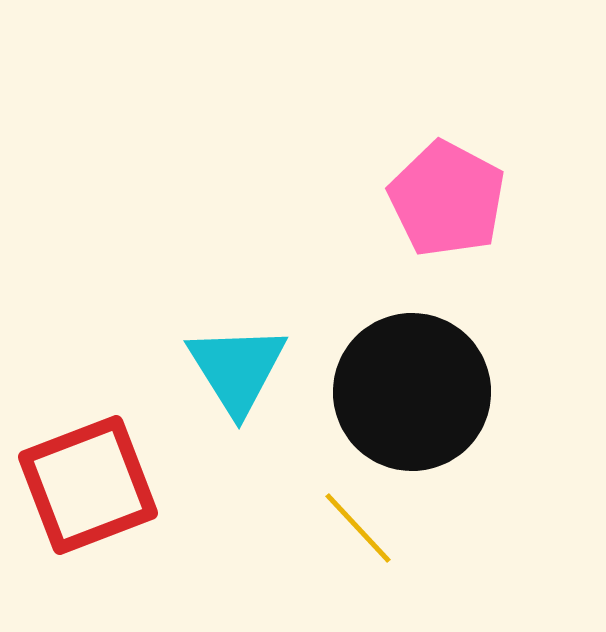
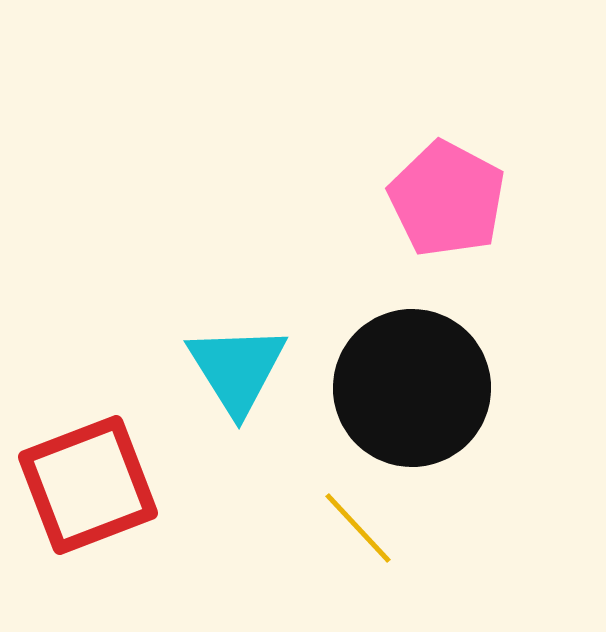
black circle: moved 4 px up
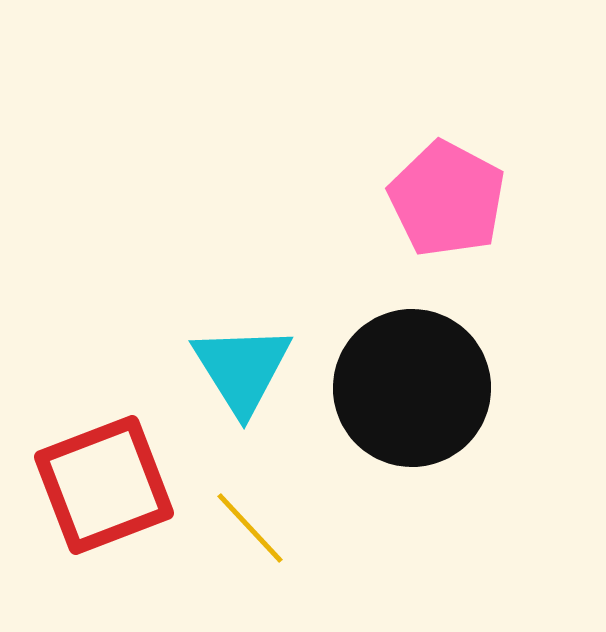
cyan triangle: moved 5 px right
red square: moved 16 px right
yellow line: moved 108 px left
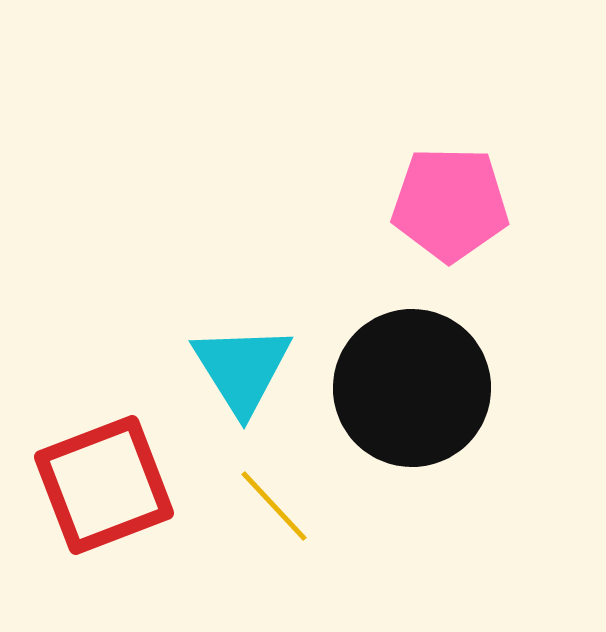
pink pentagon: moved 3 px right, 5 px down; rotated 27 degrees counterclockwise
yellow line: moved 24 px right, 22 px up
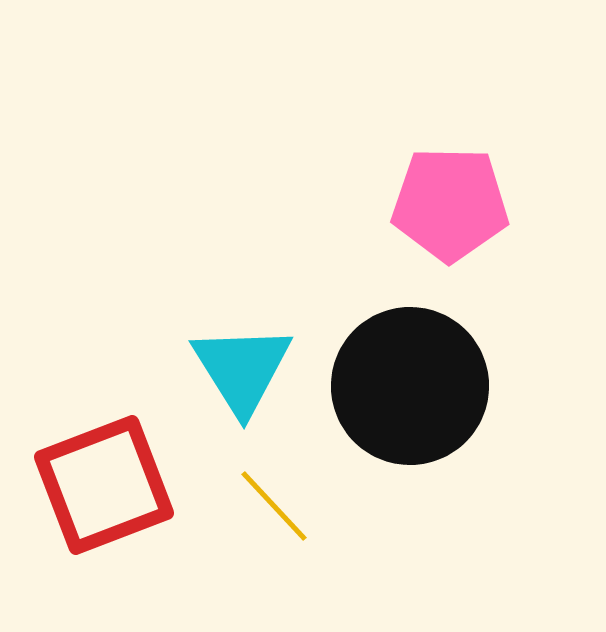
black circle: moved 2 px left, 2 px up
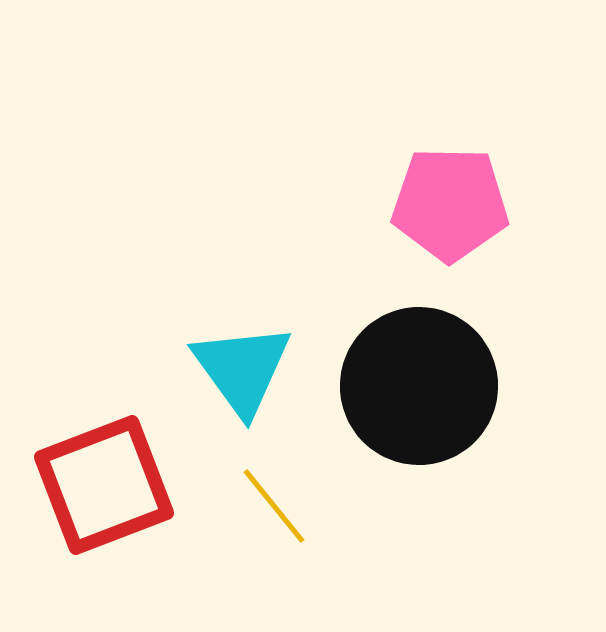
cyan triangle: rotated 4 degrees counterclockwise
black circle: moved 9 px right
yellow line: rotated 4 degrees clockwise
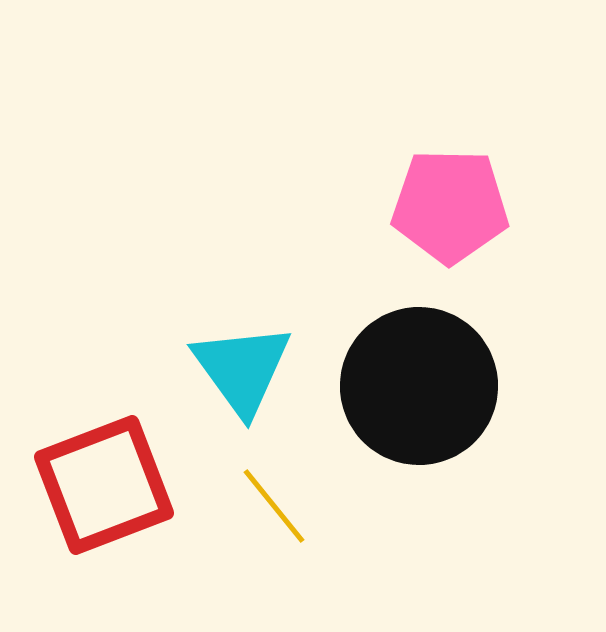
pink pentagon: moved 2 px down
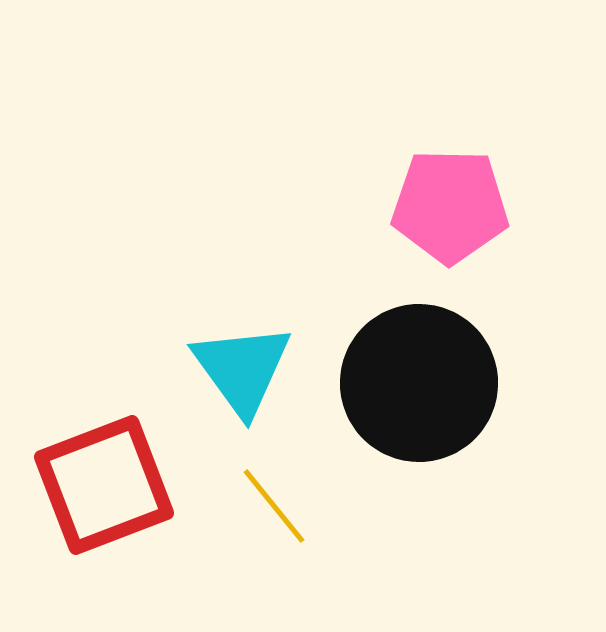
black circle: moved 3 px up
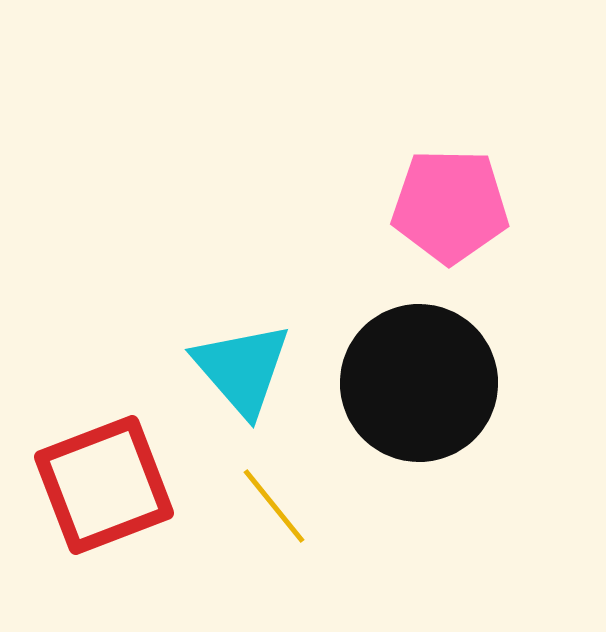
cyan triangle: rotated 5 degrees counterclockwise
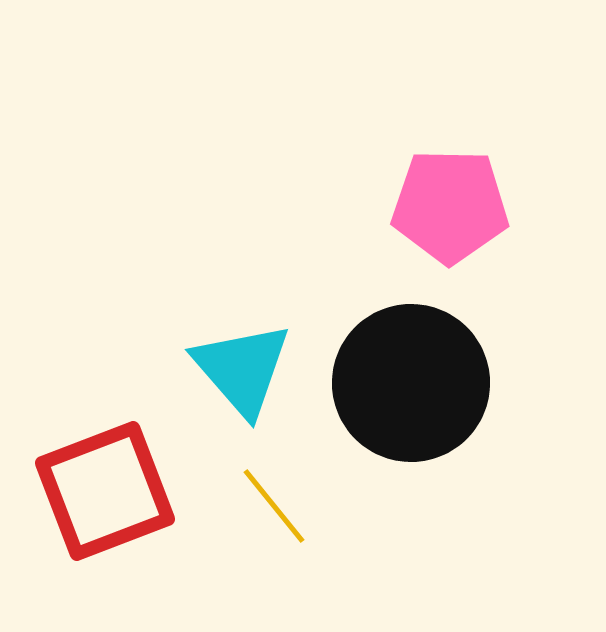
black circle: moved 8 px left
red square: moved 1 px right, 6 px down
